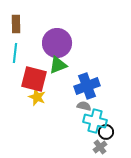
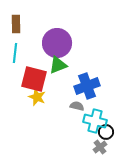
gray semicircle: moved 7 px left
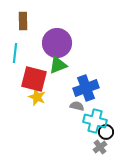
brown rectangle: moved 7 px right, 3 px up
blue cross: moved 1 px left, 2 px down
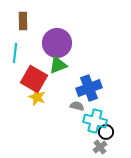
red square: rotated 16 degrees clockwise
blue cross: moved 3 px right
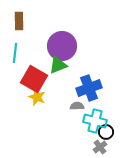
brown rectangle: moved 4 px left
purple circle: moved 5 px right, 3 px down
gray semicircle: rotated 16 degrees counterclockwise
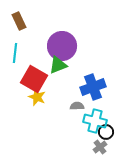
brown rectangle: rotated 24 degrees counterclockwise
blue cross: moved 4 px right, 1 px up
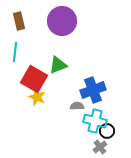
brown rectangle: rotated 12 degrees clockwise
purple circle: moved 25 px up
cyan line: moved 1 px up
blue cross: moved 3 px down
black circle: moved 1 px right, 1 px up
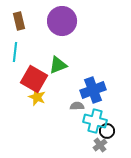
gray cross: moved 2 px up
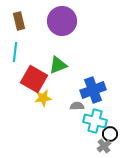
yellow star: moved 6 px right, 1 px down; rotated 30 degrees counterclockwise
black circle: moved 3 px right, 3 px down
gray cross: moved 4 px right, 1 px down
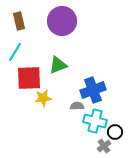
cyan line: rotated 24 degrees clockwise
red square: moved 5 px left, 1 px up; rotated 32 degrees counterclockwise
black circle: moved 5 px right, 2 px up
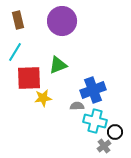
brown rectangle: moved 1 px left, 1 px up
